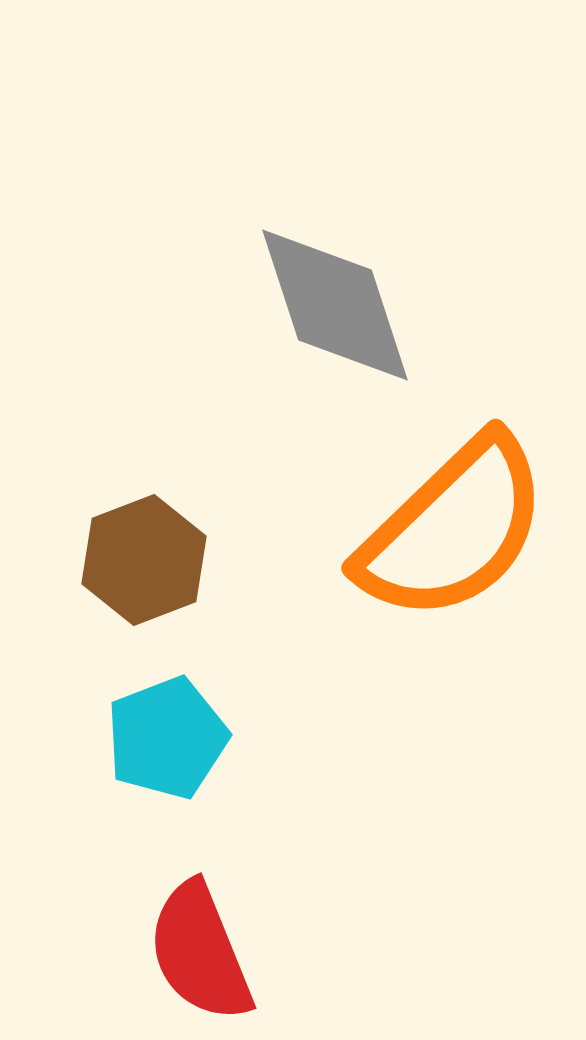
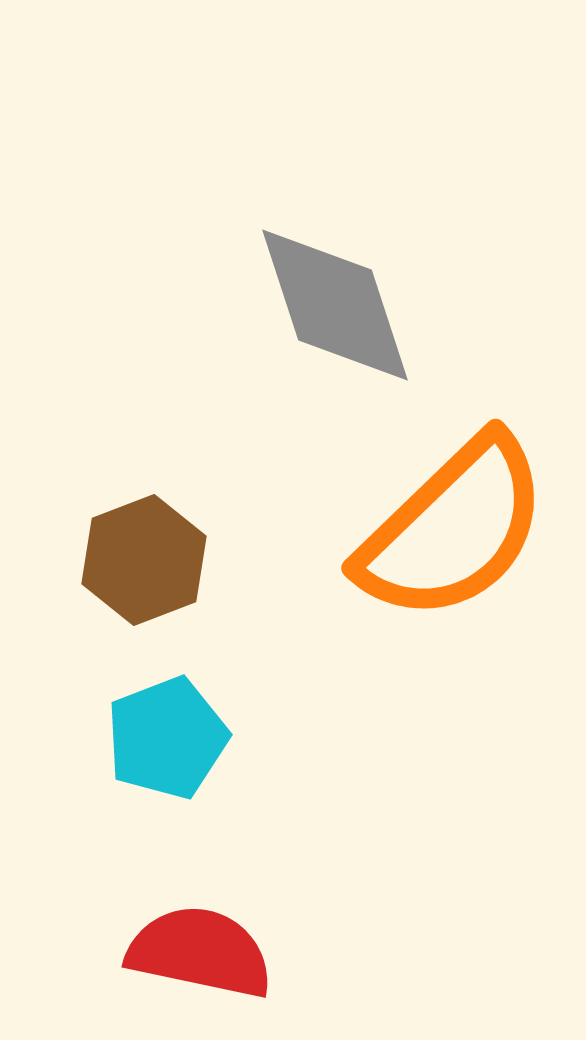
red semicircle: rotated 124 degrees clockwise
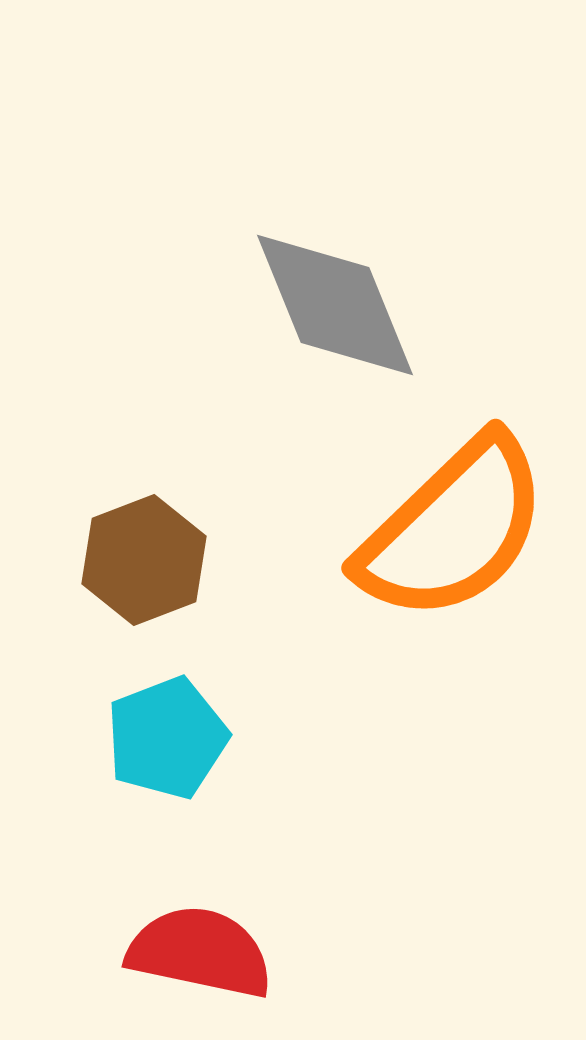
gray diamond: rotated 4 degrees counterclockwise
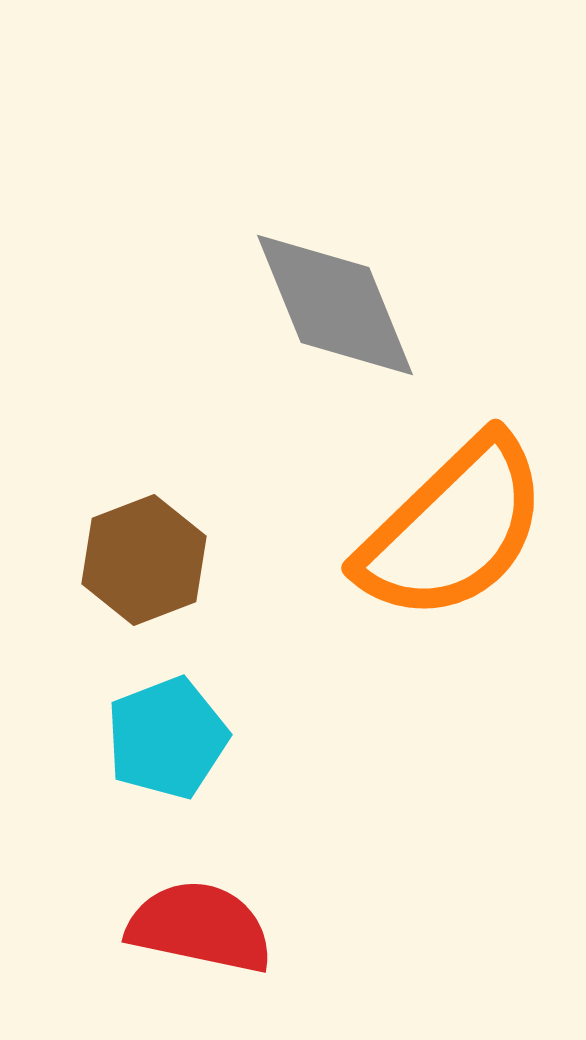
red semicircle: moved 25 px up
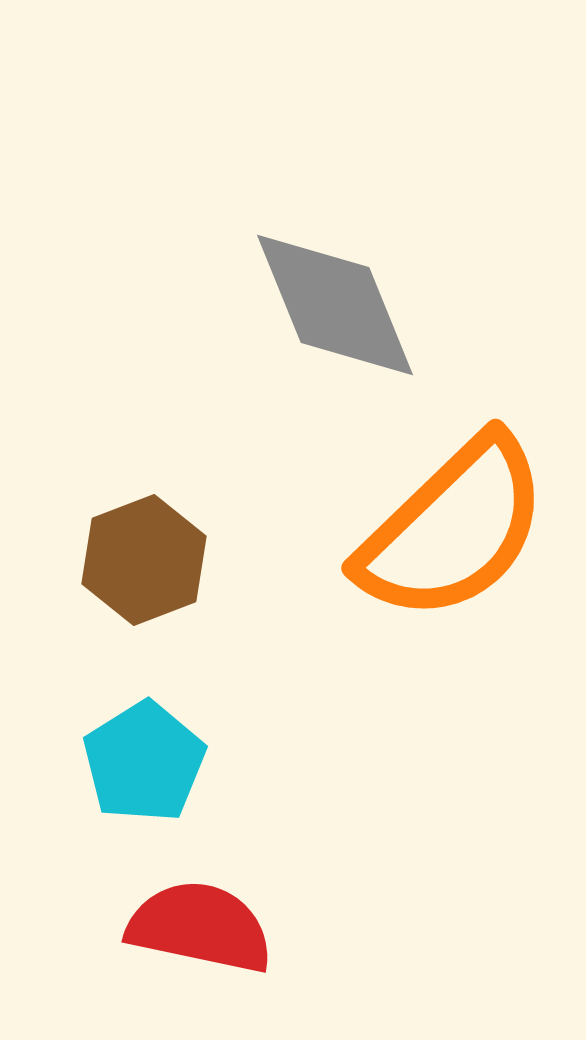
cyan pentagon: moved 23 px left, 24 px down; rotated 11 degrees counterclockwise
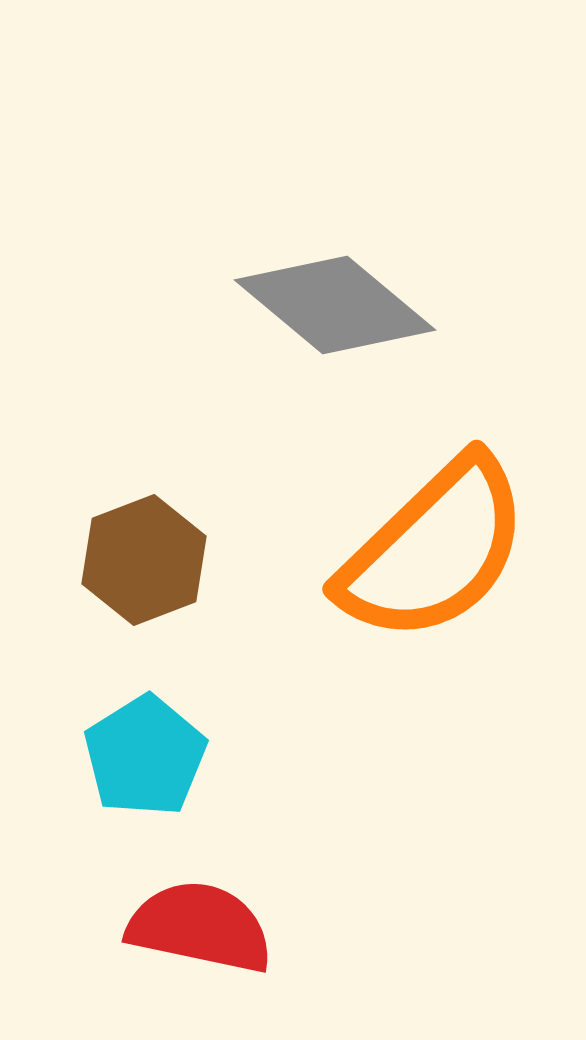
gray diamond: rotated 28 degrees counterclockwise
orange semicircle: moved 19 px left, 21 px down
cyan pentagon: moved 1 px right, 6 px up
